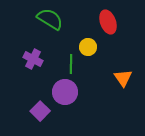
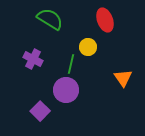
red ellipse: moved 3 px left, 2 px up
green line: rotated 12 degrees clockwise
purple circle: moved 1 px right, 2 px up
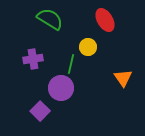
red ellipse: rotated 10 degrees counterclockwise
purple cross: rotated 36 degrees counterclockwise
purple circle: moved 5 px left, 2 px up
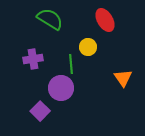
green line: rotated 18 degrees counterclockwise
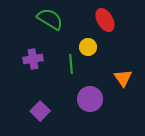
purple circle: moved 29 px right, 11 px down
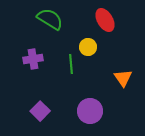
purple circle: moved 12 px down
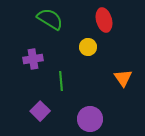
red ellipse: moved 1 px left; rotated 15 degrees clockwise
green line: moved 10 px left, 17 px down
purple circle: moved 8 px down
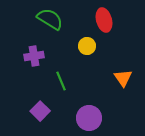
yellow circle: moved 1 px left, 1 px up
purple cross: moved 1 px right, 3 px up
green line: rotated 18 degrees counterclockwise
purple circle: moved 1 px left, 1 px up
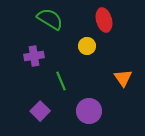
purple circle: moved 7 px up
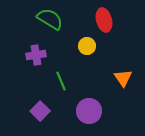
purple cross: moved 2 px right, 1 px up
